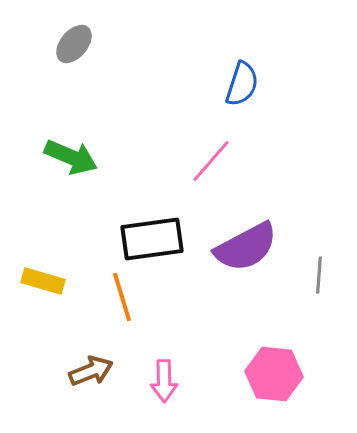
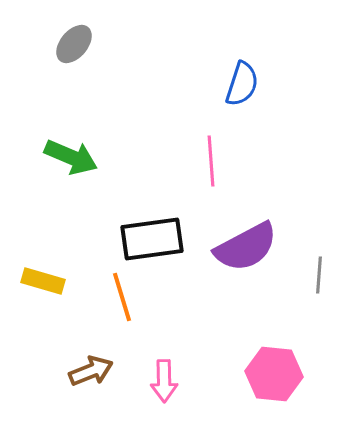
pink line: rotated 45 degrees counterclockwise
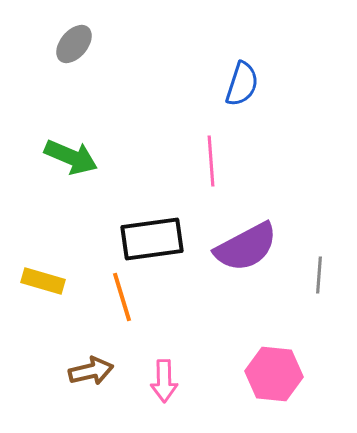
brown arrow: rotated 9 degrees clockwise
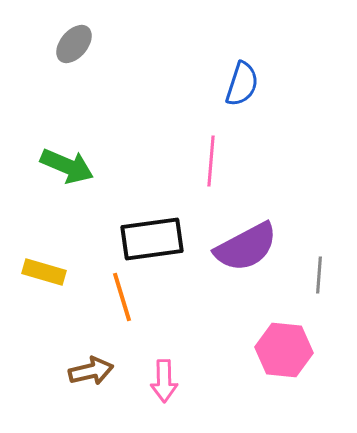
green arrow: moved 4 px left, 9 px down
pink line: rotated 9 degrees clockwise
yellow rectangle: moved 1 px right, 9 px up
pink hexagon: moved 10 px right, 24 px up
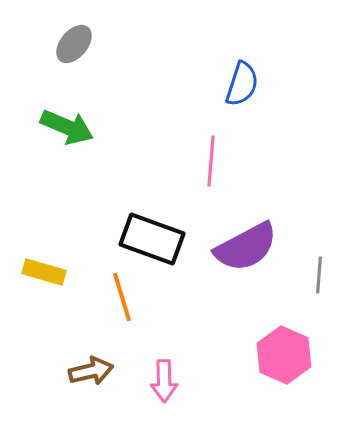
green arrow: moved 39 px up
black rectangle: rotated 28 degrees clockwise
pink hexagon: moved 5 px down; rotated 18 degrees clockwise
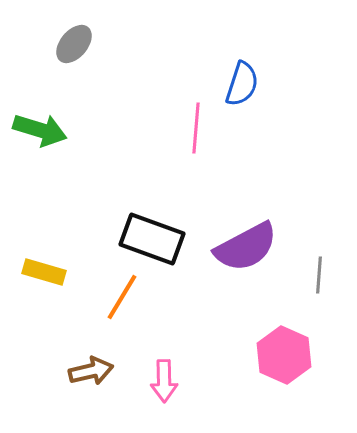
green arrow: moved 27 px left, 3 px down; rotated 6 degrees counterclockwise
pink line: moved 15 px left, 33 px up
orange line: rotated 48 degrees clockwise
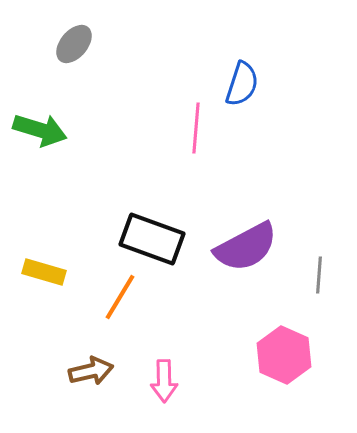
orange line: moved 2 px left
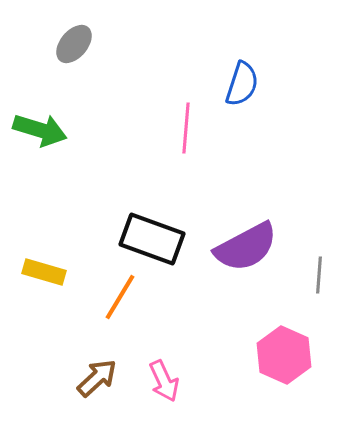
pink line: moved 10 px left
brown arrow: moved 6 px right, 7 px down; rotated 30 degrees counterclockwise
pink arrow: rotated 24 degrees counterclockwise
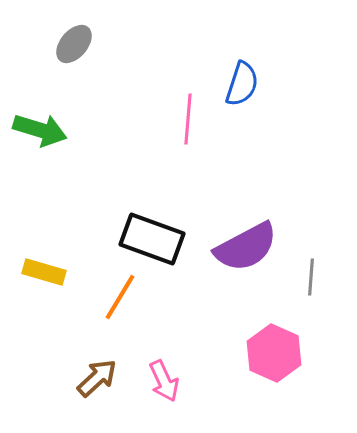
pink line: moved 2 px right, 9 px up
gray line: moved 8 px left, 2 px down
pink hexagon: moved 10 px left, 2 px up
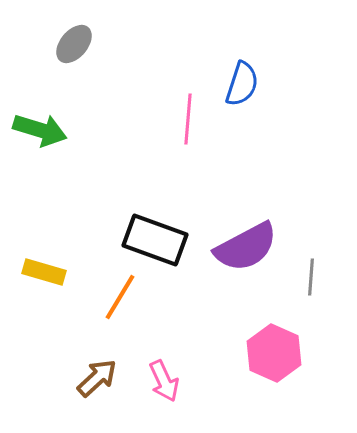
black rectangle: moved 3 px right, 1 px down
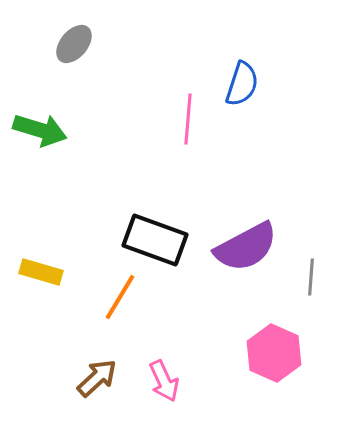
yellow rectangle: moved 3 px left
